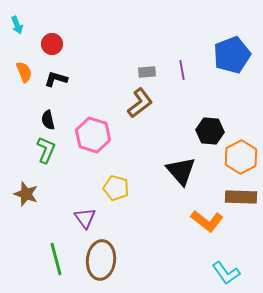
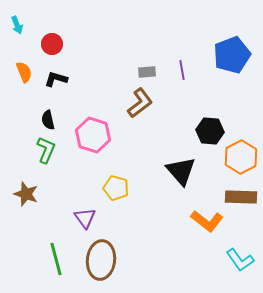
cyan L-shape: moved 14 px right, 13 px up
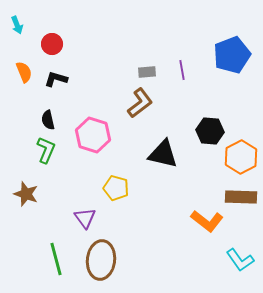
black triangle: moved 18 px left, 17 px up; rotated 36 degrees counterclockwise
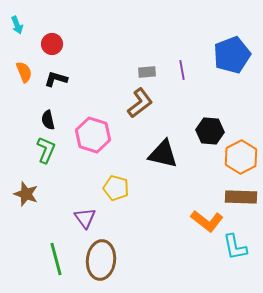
cyan L-shape: moved 5 px left, 13 px up; rotated 24 degrees clockwise
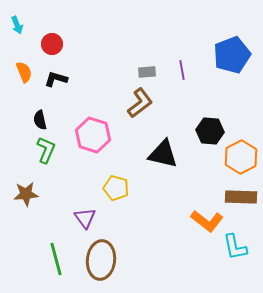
black semicircle: moved 8 px left
brown star: rotated 25 degrees counterclockwise
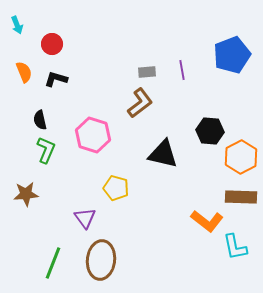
green line: moved 3 px left, 4 px down; rotated 36 degrees clockwise
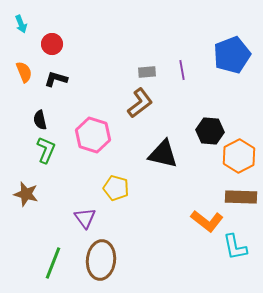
cyan arrow: moved 4 px right, 1 px up
orange hexagon: moved 2 px left, 1 px up
brown star: rotated 20 degrees clockwise
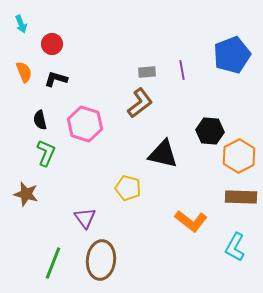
pink hexagon: moved 8 px left, 11 px up
green L-shape: moved 3 px down
yellow pentagon: moved 12 px right
orange L-shape: moved 16 px left
cyan L-shape: rotated 40 degrees clockwise
